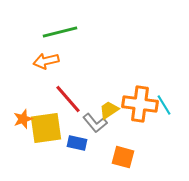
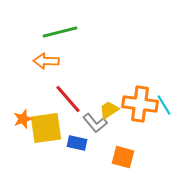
orange arrow: rotated 15 degrees clockwise
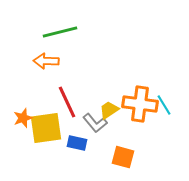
red line: moved 1 px left, 3 px down; rotated 16 degrees clockwise
orange star: moved 1 px up
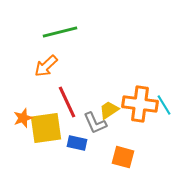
orange arrow: moved 5 px down; rotated 45 degrees counterclockwise
gray L-shape: rotated 15 degrees clockwise
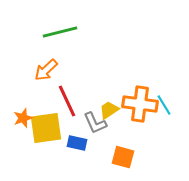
orange arrow: moved 4 px down
red line: moved 1 px up
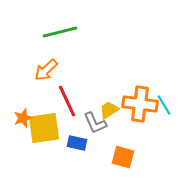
yellow square: moved 2 px left
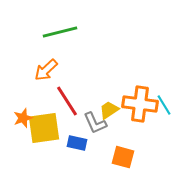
red line: rotated 8 degrees counterclockwise
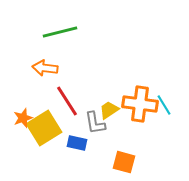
orange arrow: moved 1 px left, 2 px up; rotated 50 degrees clockwise
gray L-shape: rotated 15 degrees clockwise
yellow square: rotated 24 degrees counterclockwise
orange square: moved 1 px right, 5 px down
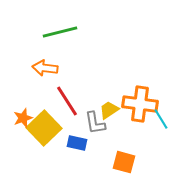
cyan line: moved 3 px left, 14 px down
yellow square: rotated 12 degrees counterclockwise
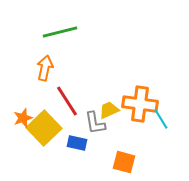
orange arrow: rotated 95 degrees clockwise
yellow trapezoid: rotated 10 degrees clockwise
